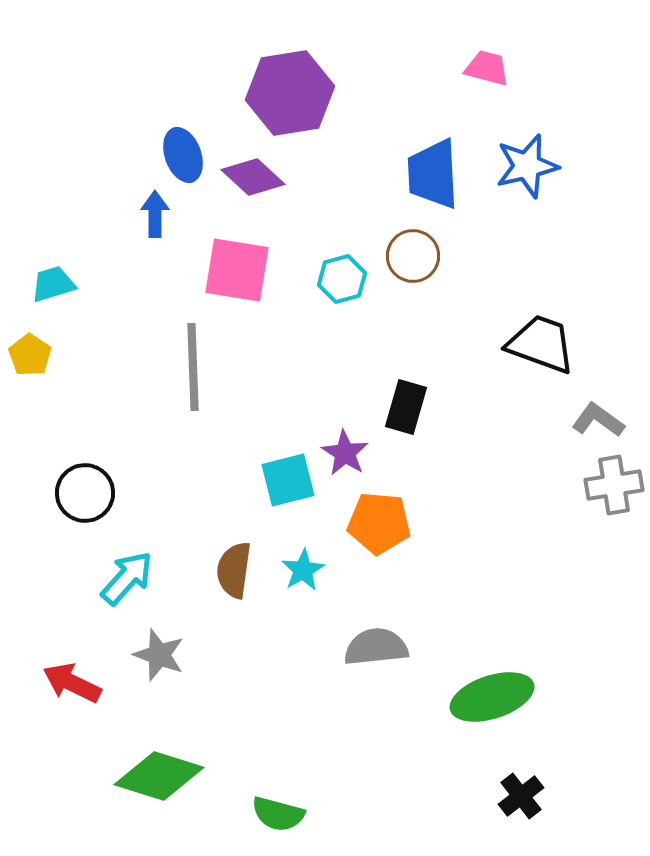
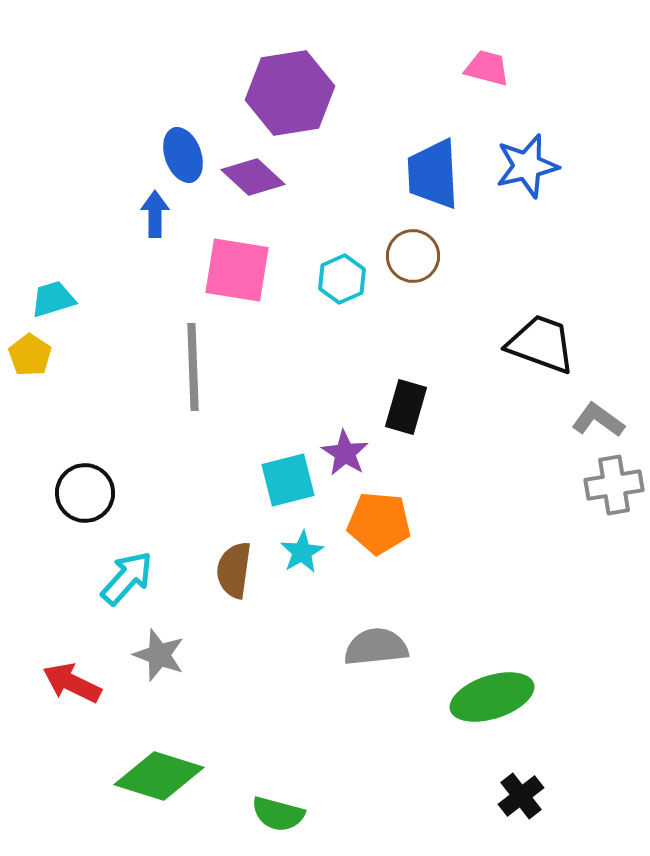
cyan hexagon: rotated 9 degrees counterclockwise
cyan trapezoid: moved 15 px down
cyan star: moved 1 px left, 18 px up
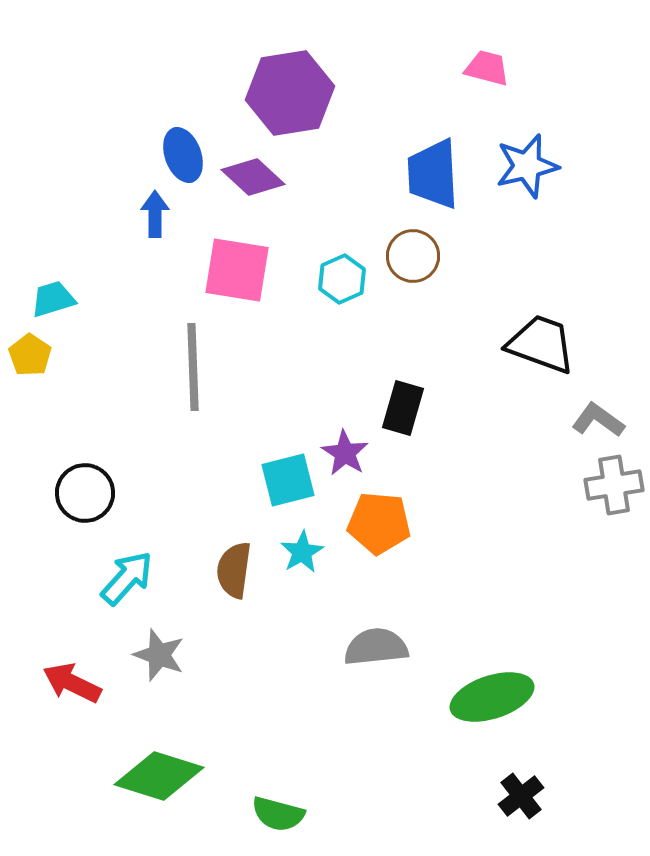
black rectangle: moved 3 px left, 1 px down
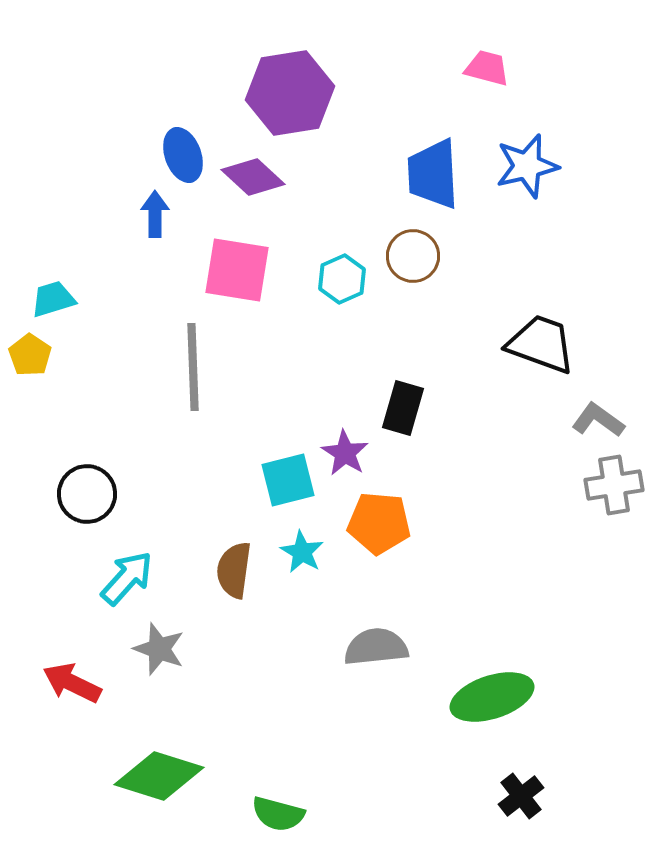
black circle: moved 2 px right, 1 px down
cyan star: rotated 12 degrees counterclockwise
gray star: moved 6 px up
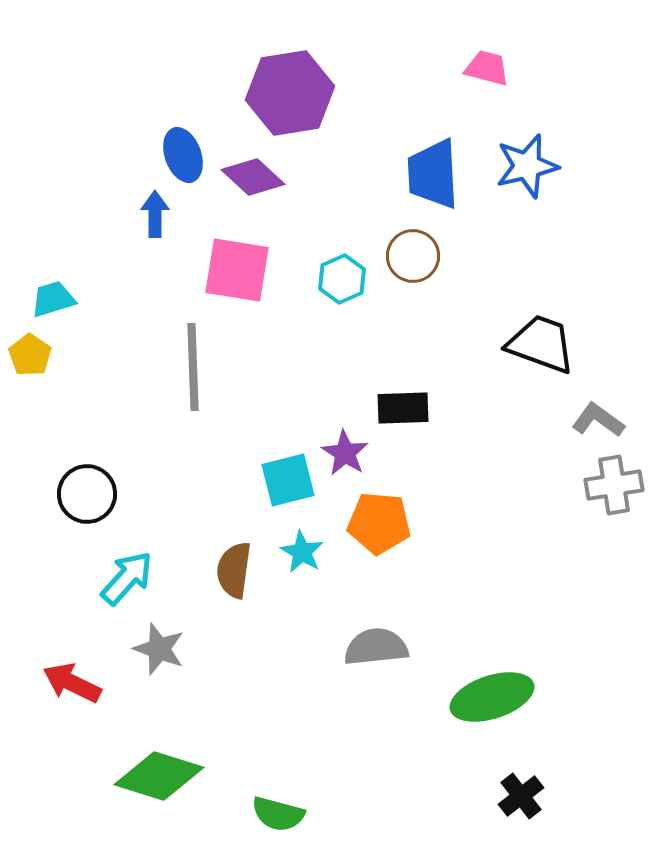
black rectangle: rotated 72 degrees clockwise
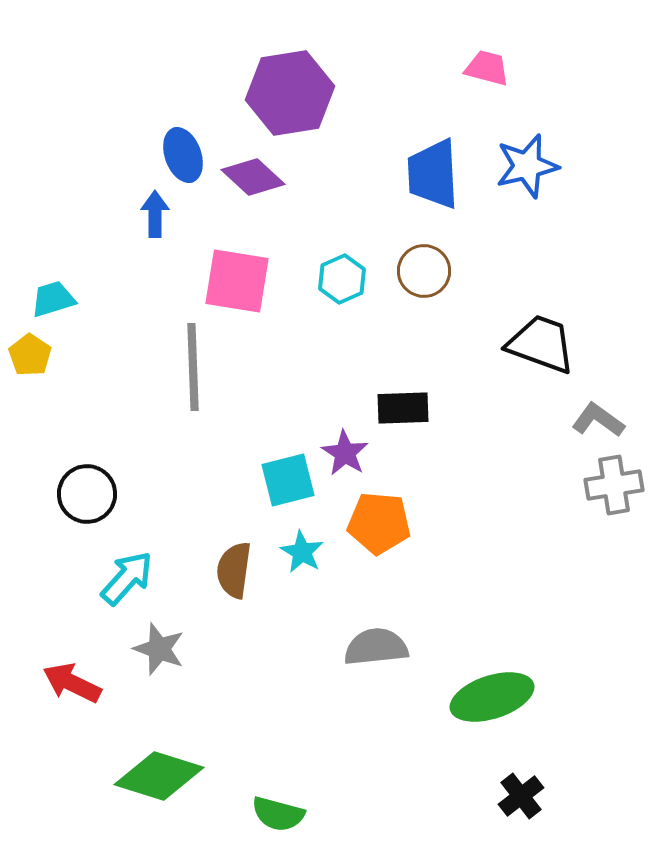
brown circle: moved 11 px right, 15 px down
pink square: moved 11 px down
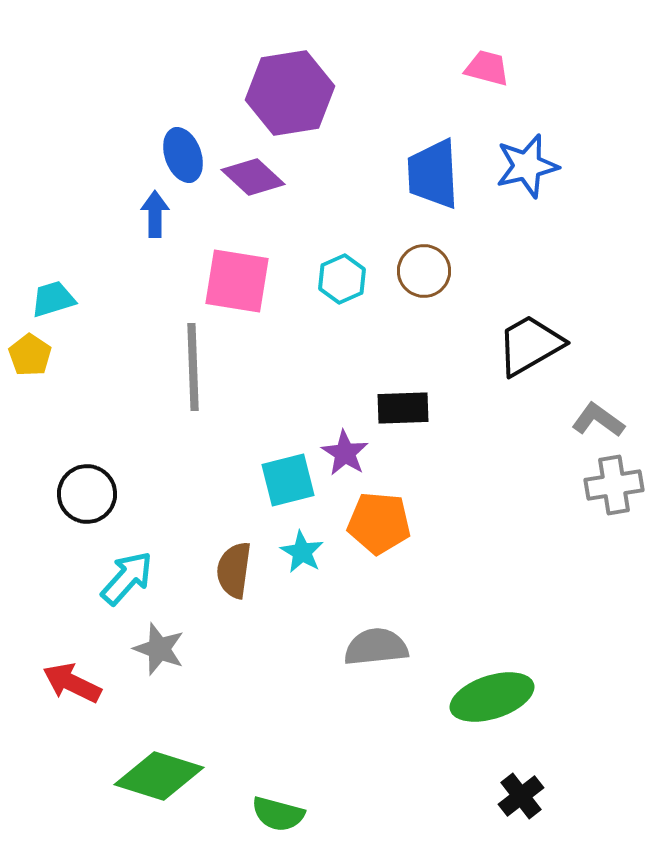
black trapezoid: moved 11 px left, 1 px down; rotated 50 degrees counterclockwise
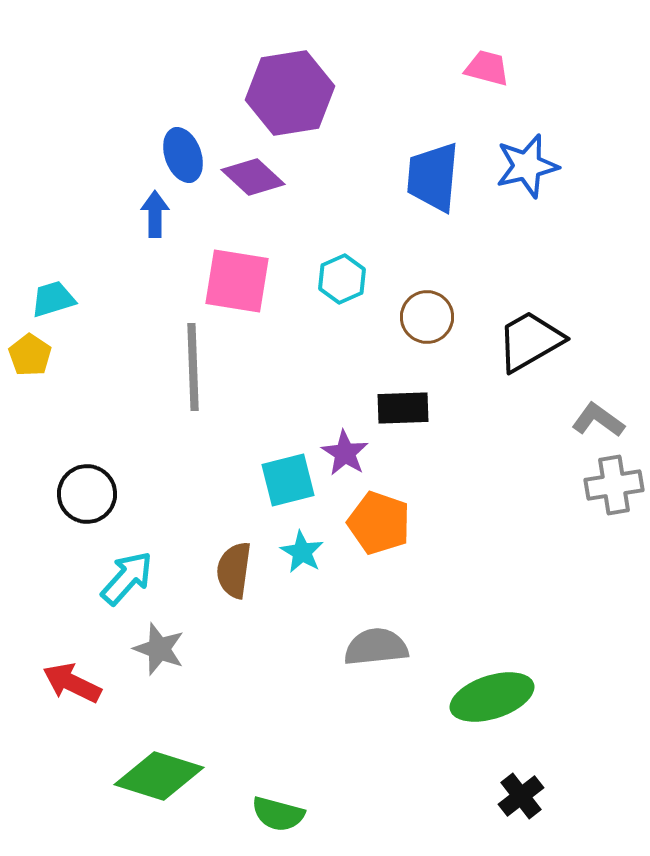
blue trapezoid: moved 3 px down; rotated 8 degrees clockwise
brown circle: moved 3 px right, 46 px down
black trapezoid: moved 4 px up
orange pentagon: rotated 14 degrees clockwise
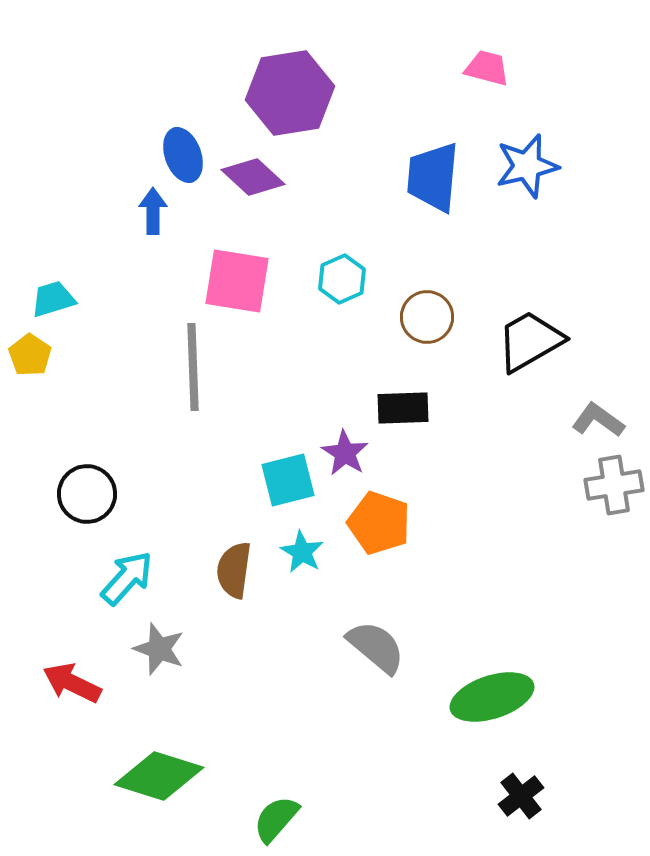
blue arrow: moved 2 px left, 3 px up
gray semicircle: rotated 46 degrees clockwise
green semicircle: moved 2 px left, 5 px down; rotated 116 degrees clockwise
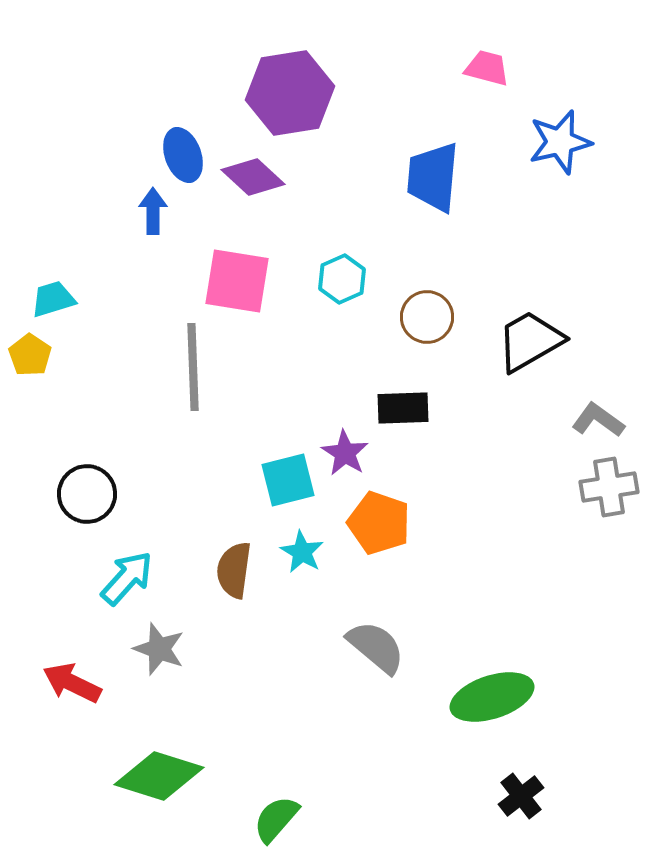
blue star: moved 33 px right, 24 px up
gray cross: moved 5 px left, 2 px down
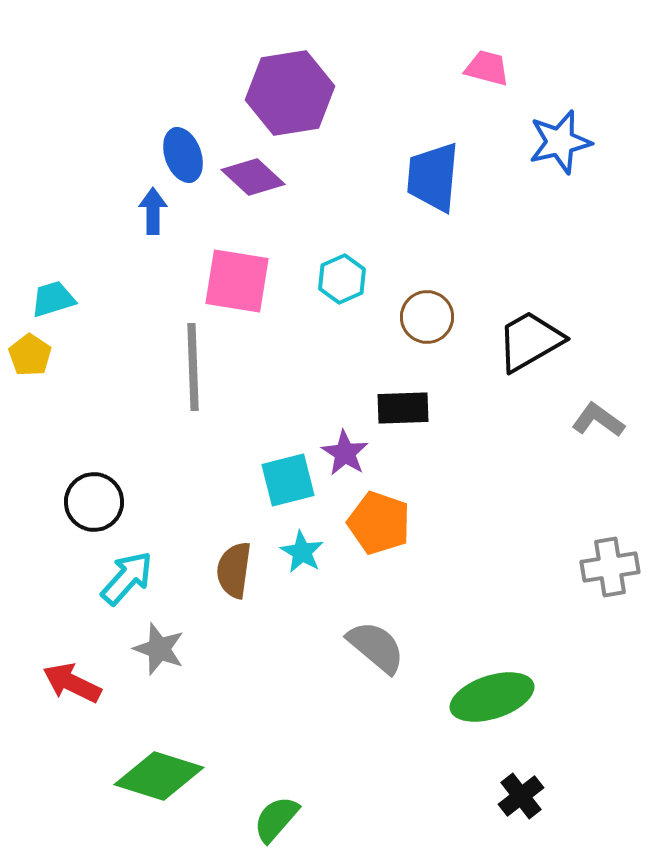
gray cross: moved 1 px right, 80 px down
black circle: moved 7 px right, 8 px down
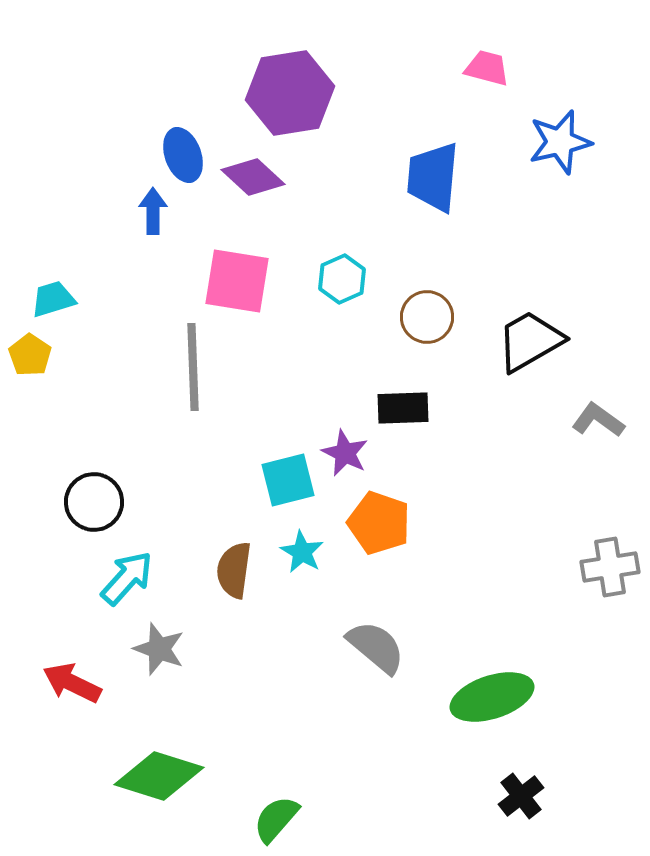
purple star: rotated 6 degrees counterclockwise
